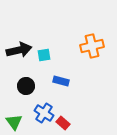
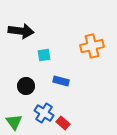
black arrow: moved 2 px right, 19 px up; rotated 20 degrees clockwise
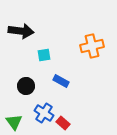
blue rectangle: rotated 14 degrees clockwise
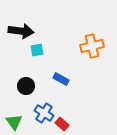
cyan square: moved 7 px left, 5 px up
blue rectangle: moved 2 px up
red rectangle: moved 1 px left, 1 px down
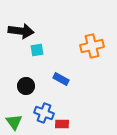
blue cross: rotated 12 degrees counterclockwise
red rectangle: rotated 40 degrees counterclockwise
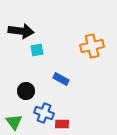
black circle: moved 5 px down
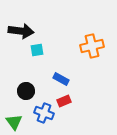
red rectangle: moved 2 px right, 23 px up; rotated 24 degrees counterclockwise
